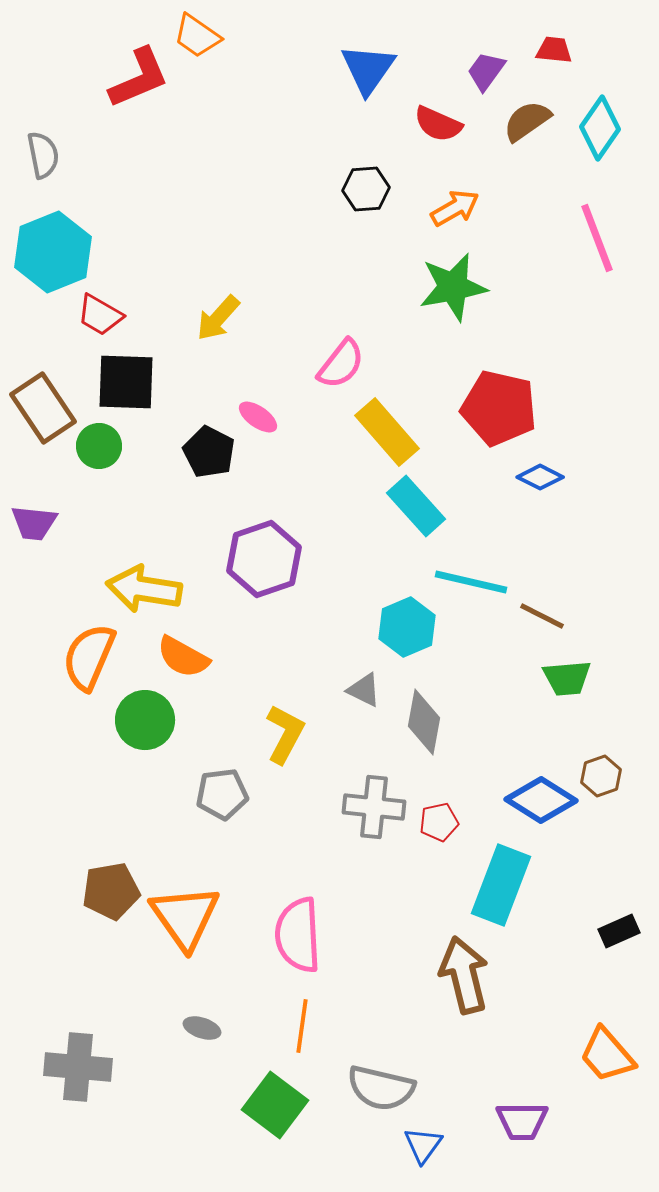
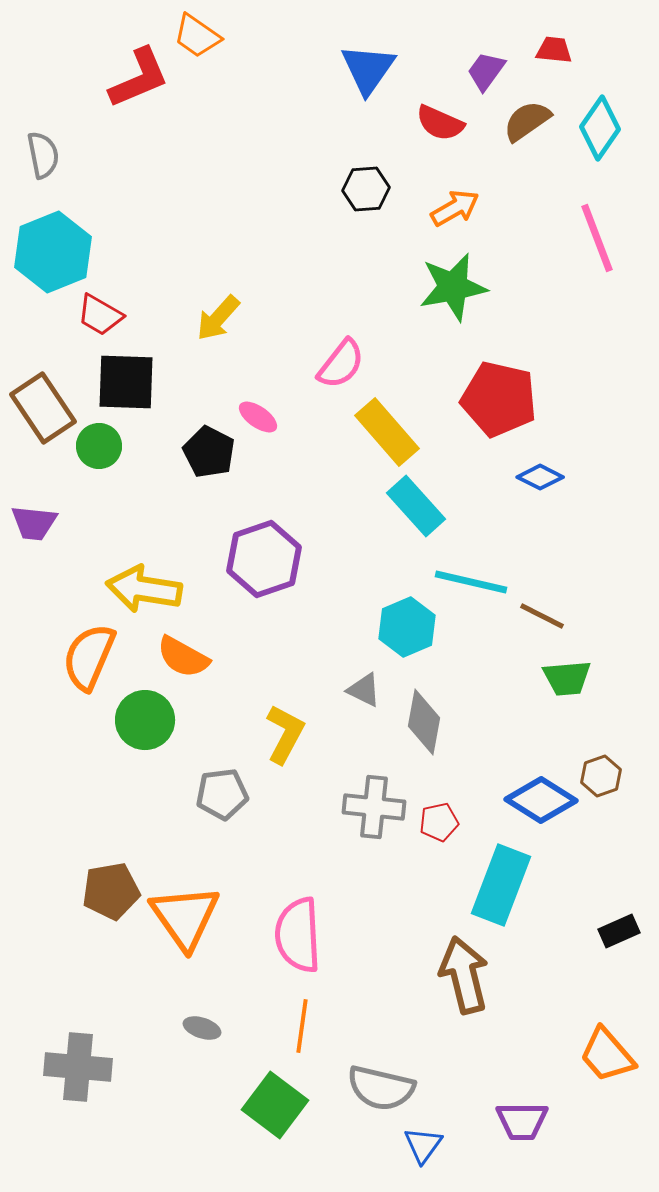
red semicircle at (438, 124): moved 2 px right, 1 px up
red pentagon at (499, 408): moved 9 px up
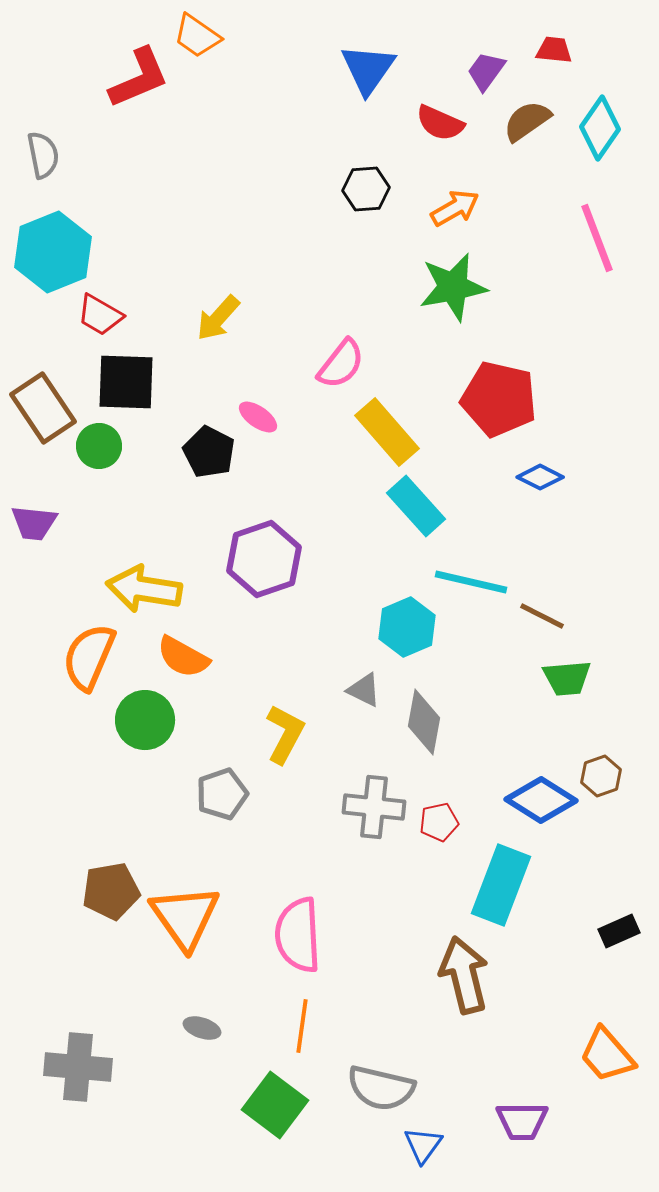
gray pentagon at (222, 794): rotated 12 degrees counterclockwise
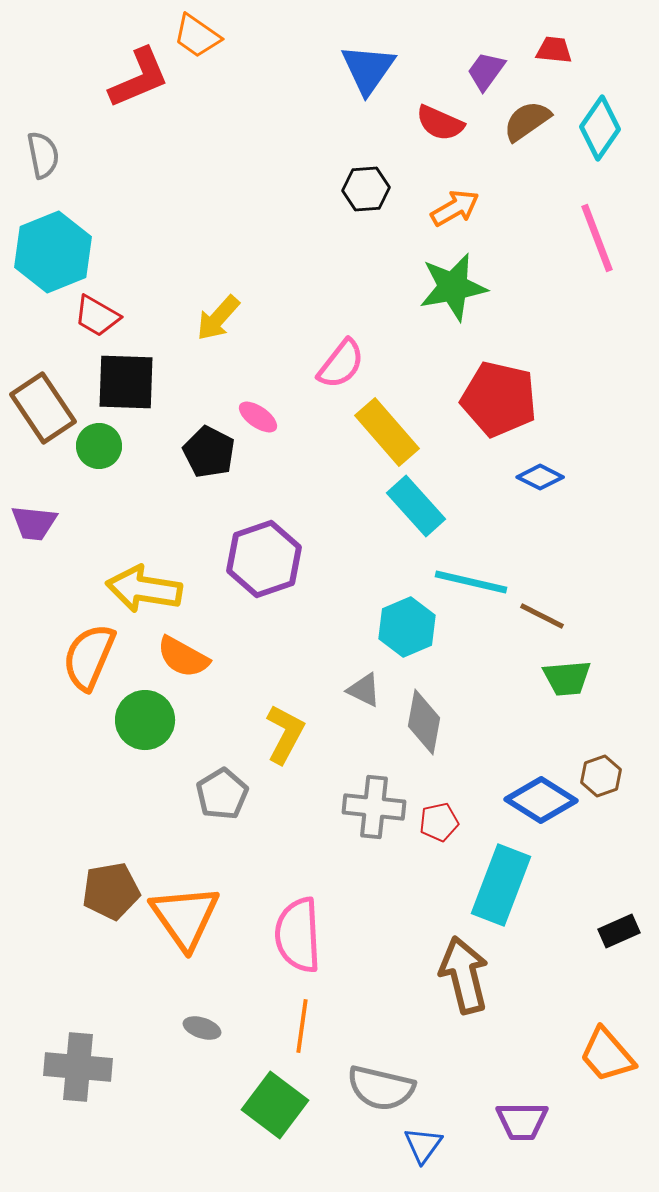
red trapezoid at (100, 315): moved 3 px left, 1 px down
gray pentagon at (222, 794): rotated 12 degrees counterclockwise
